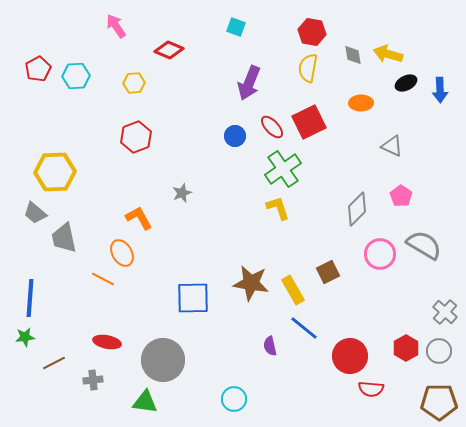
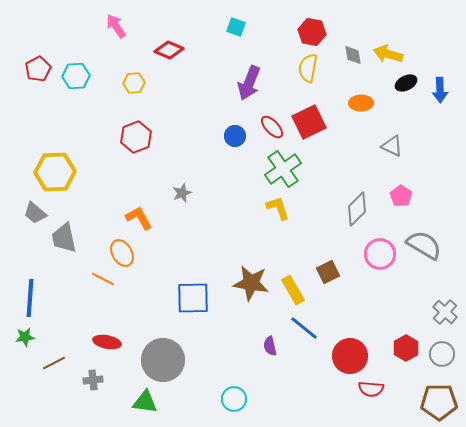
gray circle at (439, 351): moved 3 px right, 3 px down
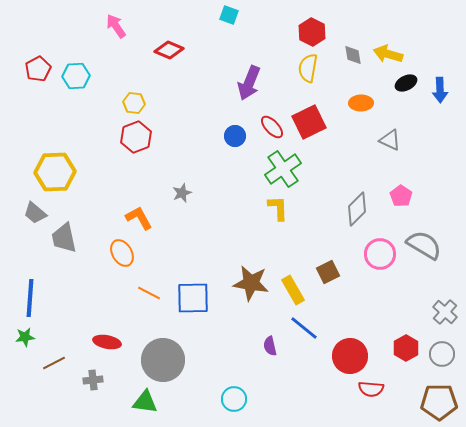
cyan square at (236, 27): moved 7 px left, 12 px up
red hexagon at (312, 32): rotated 16 degrees clockwise
yellow hexagon at (134, 83): moved 20 px down; rotated 10 degrees clockwise
gray triangle at (392, 146): moved 2 px left, 6 px up
yellow L-shape at (278, 208): rotated 16 degrees clockwise
orange line at (103, 279): moved 46 px right, 14 px down
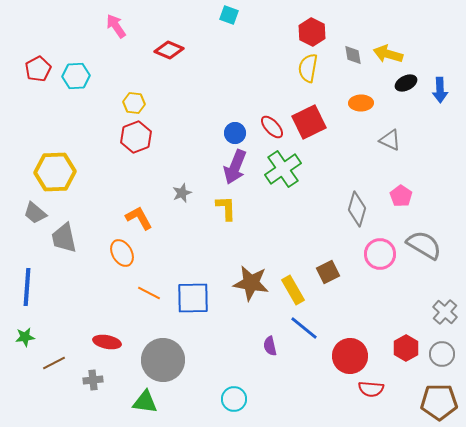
purple arrow at (249, 83): moved 14 px left, 84 px down
blue circle at (235, 136): moved 3 px up
yellow L-shape at (278, 208): moved 52 px left
gray diamond at (357, 209): rotated 28 degrees counterclockwise
blue line at (30, 298): moved 3 px left, 11 px up
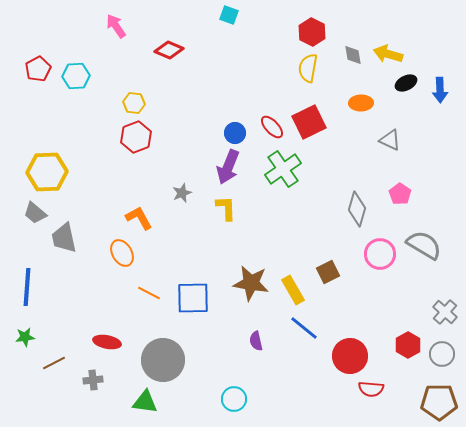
purple arrow at (235, 167): moved 7 px left
yellow hexagon at (55, 172): moved 8 px left
pink pentagon at (401, 196): moved 1 px left, 2 px up
purple semicircle at (270, 346): moved 14 px left, 5 px up
red hexagon at (406, 348): moved 2 px right, 3 px up
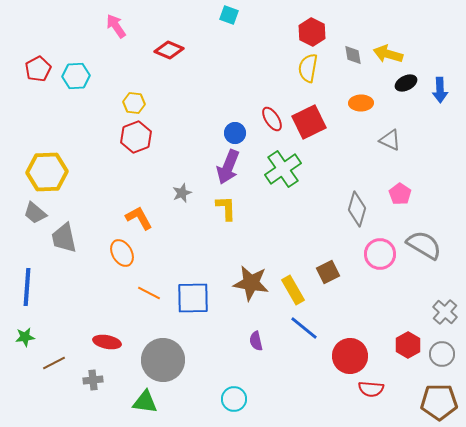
red ellipse at (272, 127): moved 8 px up; rotated 10 degrees clockwise
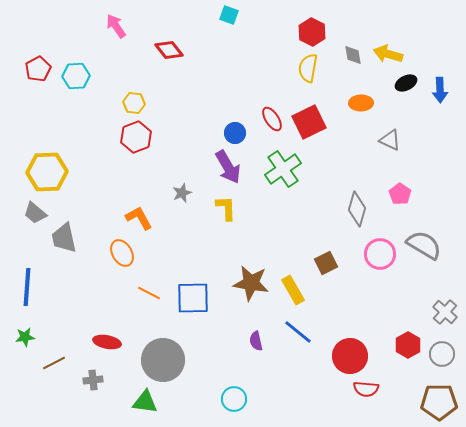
red diamond at (169, 50): rotated 28 degrees clockwise
purple arrow at (228, 167): rotated 52 degrees counterclockwise
brown square at (328, 272): moved 2 px left, 9 px up
blue line at (304, 328): moved 6 px left, 4 px down
red semicircle at (371, 389): moved 5 px left
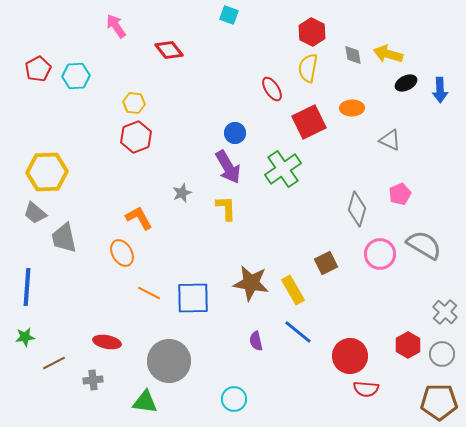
orange ellipse at (361, 103): moved 9 px left, 5 px down
red ellipse at (272, 119): moved 30 px up
pink pentagon at (400, 194): rotated 15 degrees clockwise
gray circle at (163, 360): moved 6 px right, 1 px down
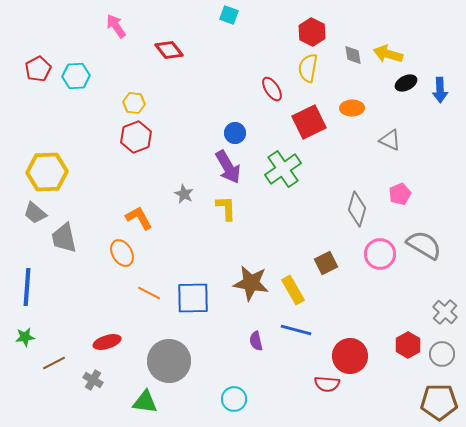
gray star at (182, 193): moved 2 px right, 1 px down; rotated 24 degrees counterclockwise
blue line at (298, 332): moved 2 px left, 2 px up; rotated 24 degrees counterclockwise
red ellipse at (107, 342): rotated 28 degrees counterclockwise
gray cross at (93, 380): rotated 36 degrees clockwise
red semicircle at (366, 389): moved 39 px left, 5 px up
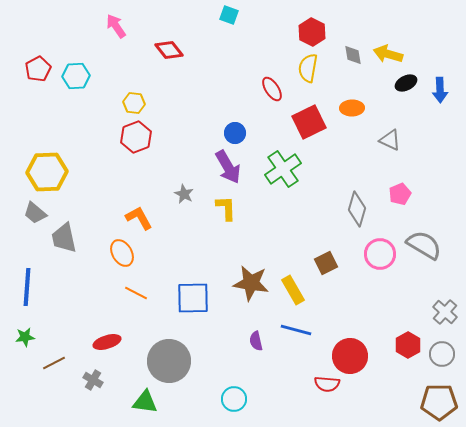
orange line at (149, 293): moved 13 px left
